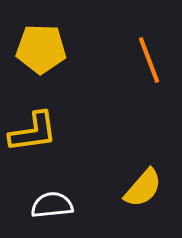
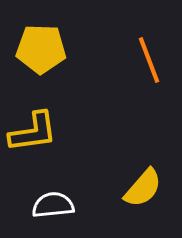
white semicircle: moved 1 px right
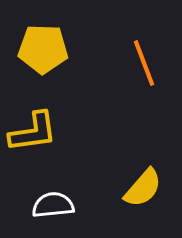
yellow pentagon: moved 2 px right
orange line: moved 5 px left, 3 px down
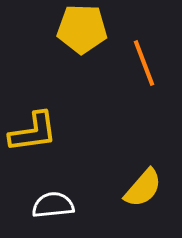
yellow pentagon: moved 39 px right, 20 px up
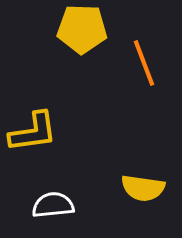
yellow semicircle: rotated 57 degrees clockwise
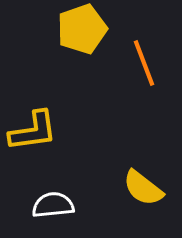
yellow pentagon: rotated 21 degrees counterclockwise
yellow L-shape: moved 1 px up
yellow semicircle: rotated 30 degrees clockwise
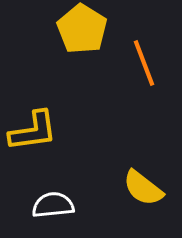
yellow pentagon: rotated 21 degrees counterclockwise
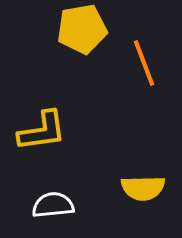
yellow pentagon: rotated 30 degrees clockwise
yellow L-shape: moved 9 px right
yellow semicircle: rotated 39 degrees counterclockwise
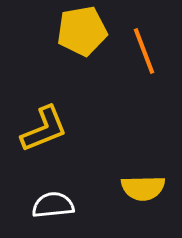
yellow pentagon: moved 2 px down
orange line: moved 12 px up
yellow L-shape: moved 2 px right, 2 px up; rotated 14 degrees counterclockwise
